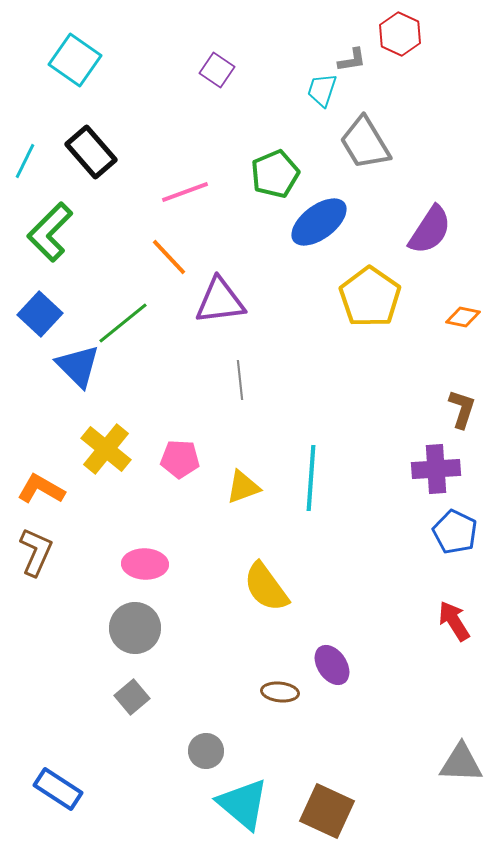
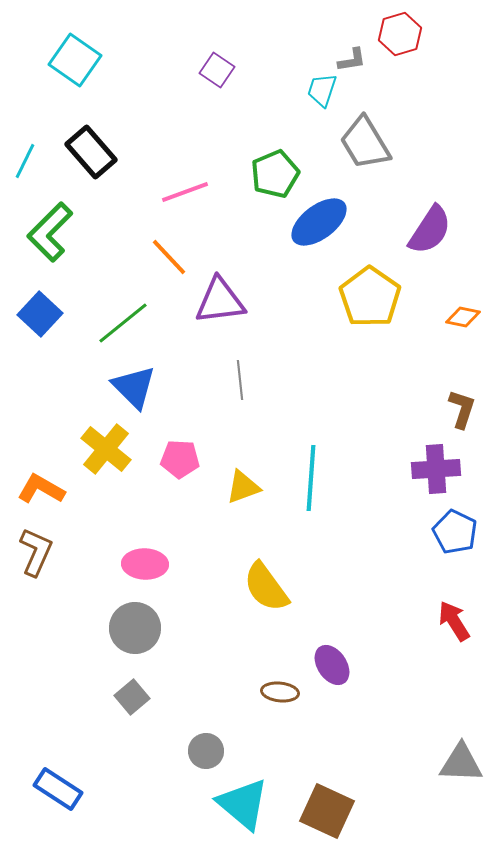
red hexagon at (400, 34): rotated 18 degrees clockwise
blue triangle at (78, 366): moved 56 px right, 21 px down
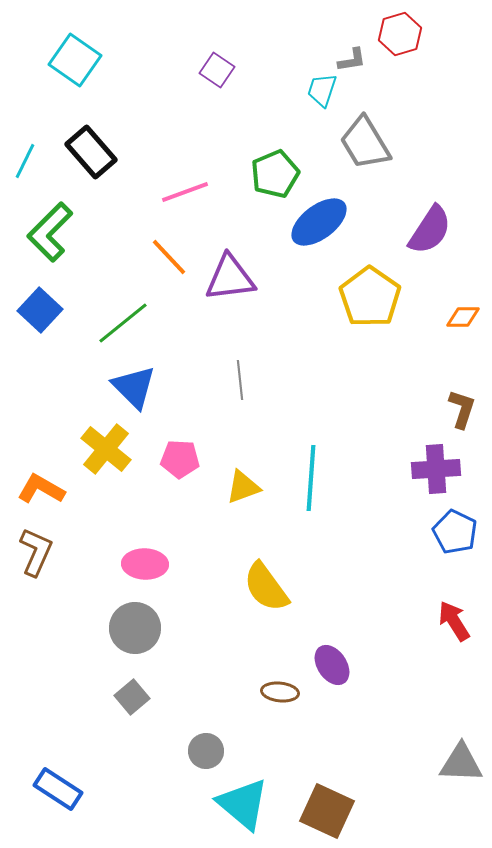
purple triangle at (220, 301): moved 10 px right, 23 px up
blue square at (40, 314): moved 4 px up
orange diamond at (463, 317): rotated 12 degrees counterclockwise
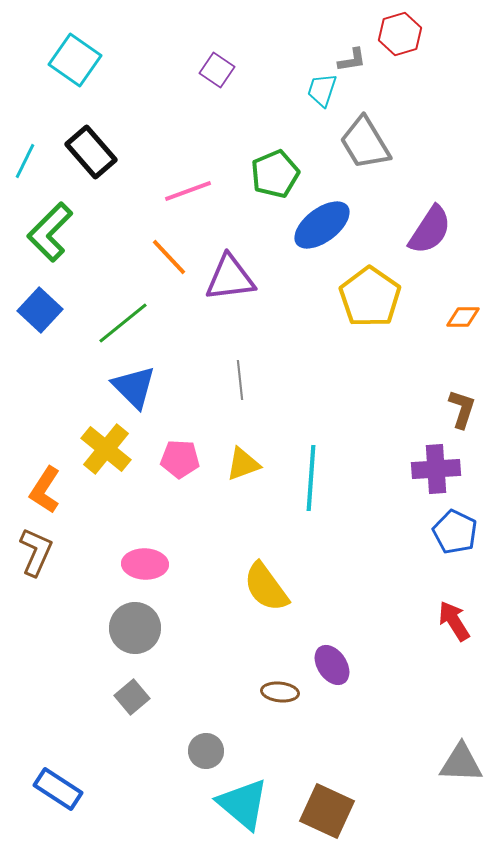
pink line at (185, 192): moved 3 px right, 1 px up
blue ellipse at (319, 222): moved 3 px right, 3 px down
yellow triangle at (243, 487): moved 23 px up
orange L-shape at (41, 489): moved 4 px right, 1 px down; rotated 87 degrees counterclockwise
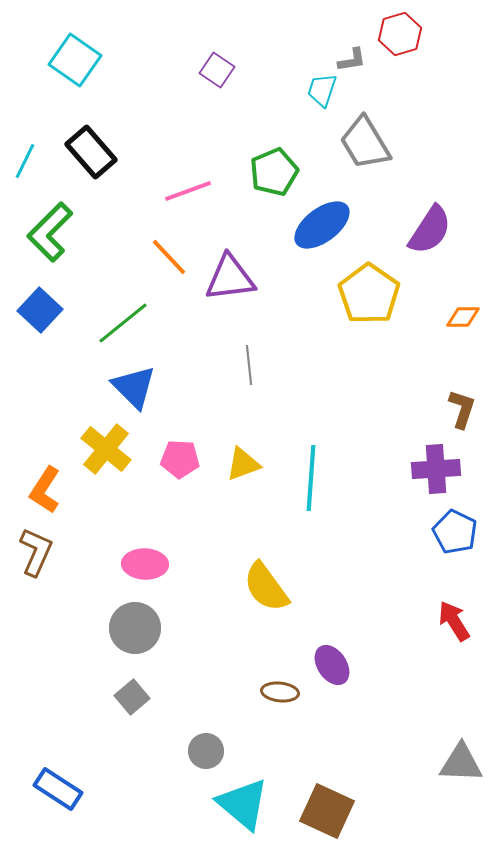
green pentagon at (275, 174): moved 1 px left, 2 px up
yellow pentagon at (370, 297): moved 1 px left, 3 px up
gray line at (240, 380): moved 9 px right, 15 px up
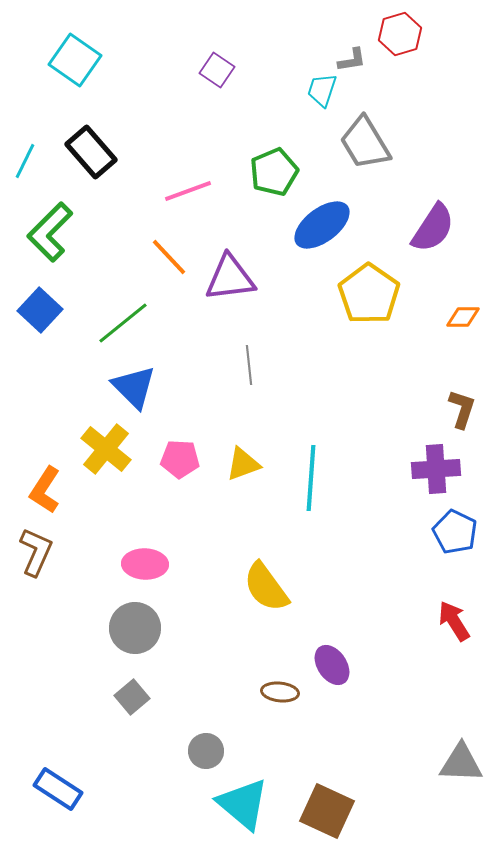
purple semicircle at (430, 230): moved 3 px right, 2 px up
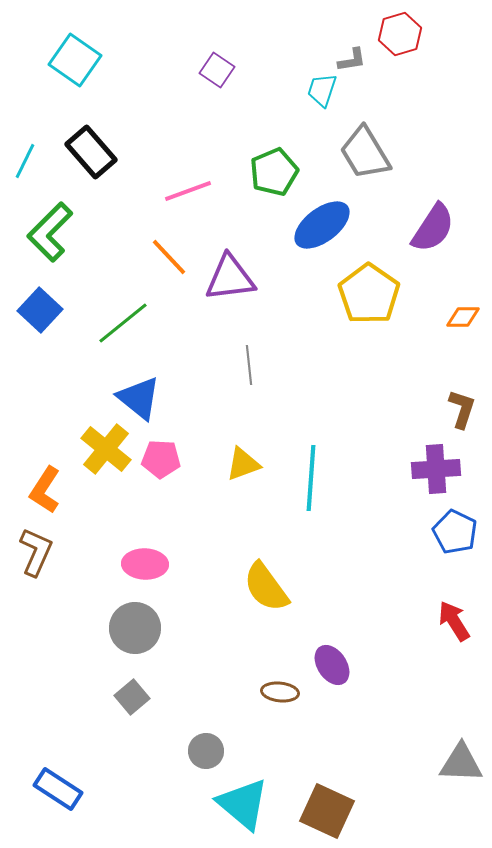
gray trapezoid at (365, 143): moved 10 px down
blue triangle at (134, 387): moved 5 px right, 11 px down; rotated 6 degrees counterclockwise
pink pentagon at (180, 459): moved 19 px left
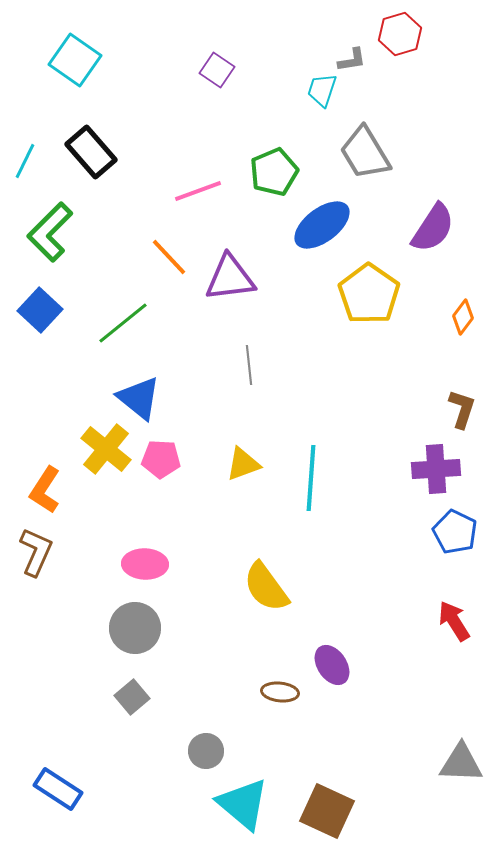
pink line at (188, 191): moved 10 px right
orange diamond at (463, 317): rotated 52 degrees counterclockwise
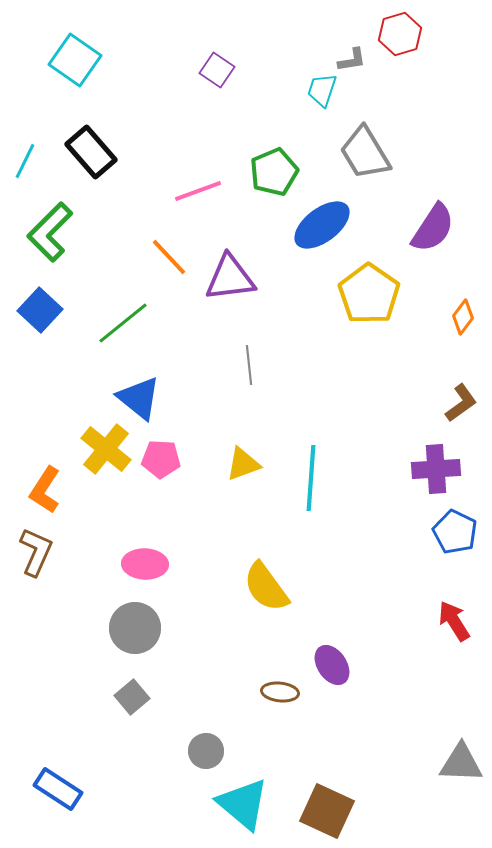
brown L-shape at (462, 409): moved 1 px left, 6 px up; rotated 36 degrees clockwise
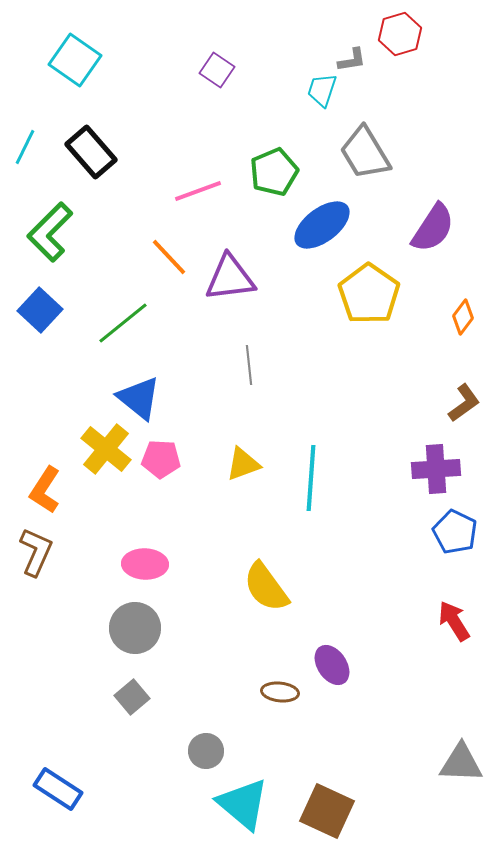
cyan line at (25, 161): moved 14 px up
brown L-shape at (461, 403): moved 3 px right
